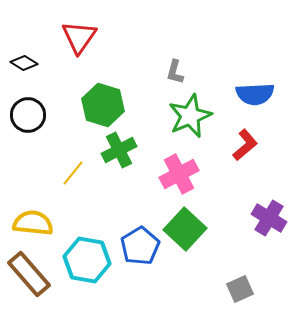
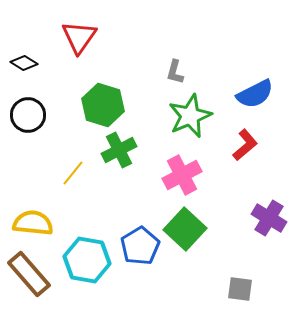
blue semicircle: rotated 24 degrees counterclockwise
pink cross: moved 3 px right, 1 px down
gray square: rotated 32 degrees clockwise
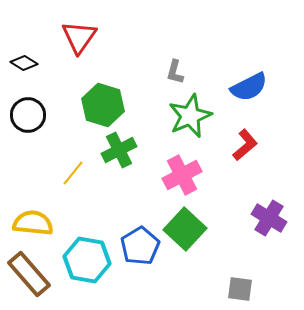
blue semicircle: moved 6 px left, 7 px up
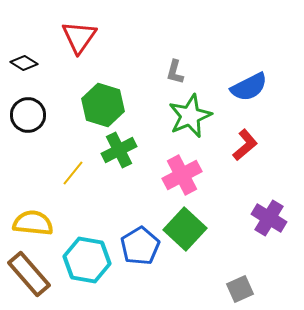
gray square: rotated 32 degrees counterclockwise
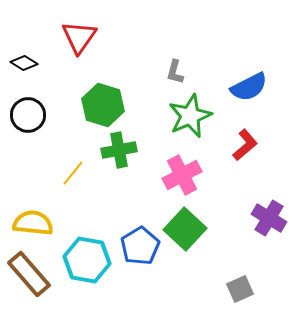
green cross: rotated 16 degrees clockwise
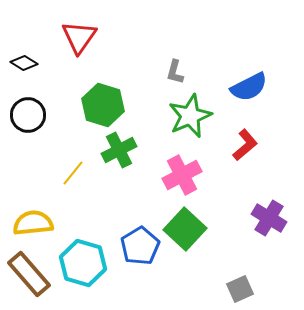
green cross: rotated 16 degrees counterclockwise
yellow semicircle: rotated 12 degrees counterclockwise
cyan hexagon: moved 4 px left, 3 px down; rotated 6 degrees clockwise
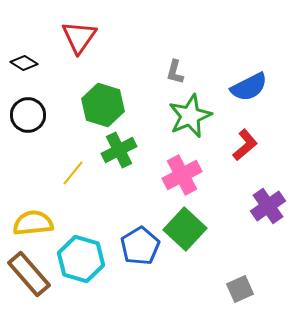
purple cross: moved 1 px left, 12 px up; rotated 24 degrees clockwise
cyan hexagon: moved 2 px left, 4 px up
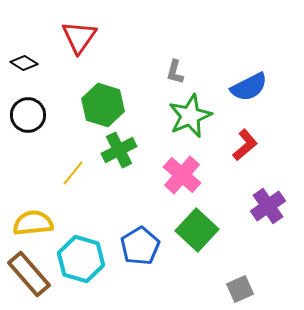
pink cross: rotated 21 degrees counterclockwise
green square: moved 12 px right, 1 px down
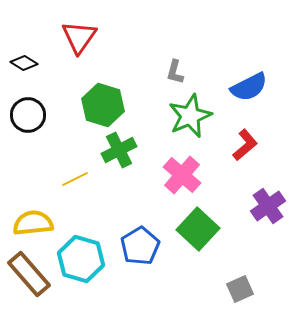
yellow line: moved 2 px right, 6 px down; rotated 24 degrees clockwise
green square: moved 1 px right, 1 px up
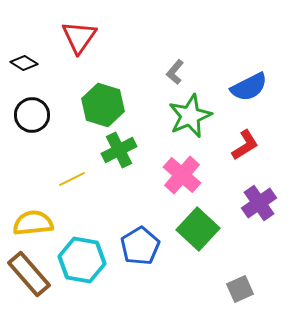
gray L-shape: rotated 25 degrees clockwise
black circle: moved 4 px right
red L-shape: rotated 8 degrees clockwise
yellow line: moved 3 px left
purple cross: moved 9 px left, 3 px up
cyan hexagon: moved 1 px right, 1 px down; rotated 6 degrees counterclockwise
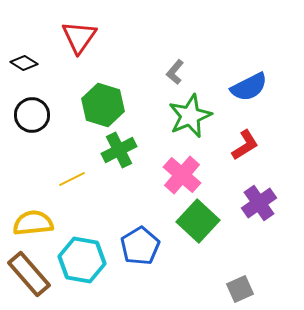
green square: moved 8 px up
